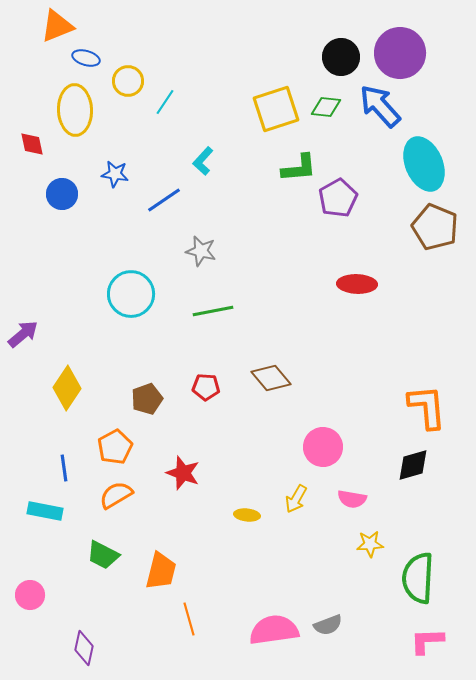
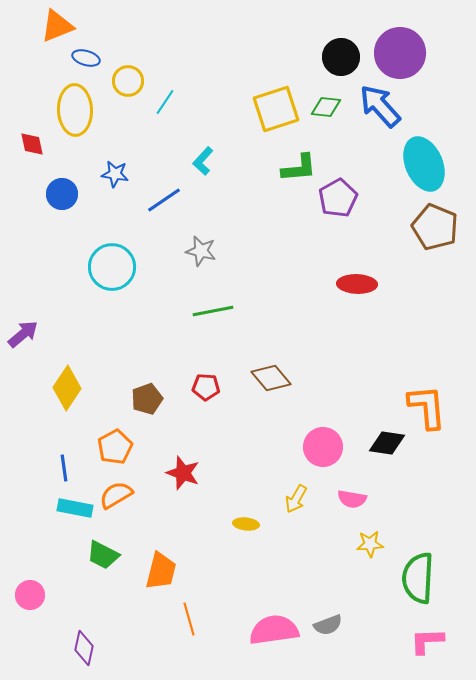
cyan circle at (131, 294): moved 19 px left, 27 px up
black diamond at (413, 465): moved 26 px left, 22 px up; rotated 24 degrees clockwise
cyan rectangle at (45, 511): moved 30 px right, 3 px up
yellow ellipse at (247, 515): moved 1 px left, 9 px down
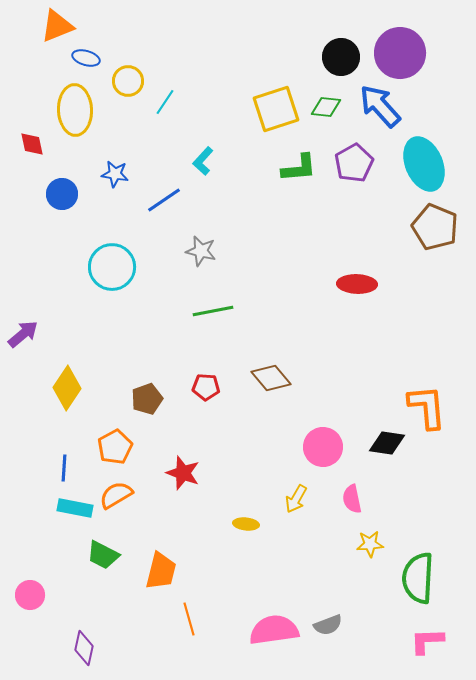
purple pentagon at (338, 198): moved 16 px right, 35 px up
blue line at (64, 468): rotated 12 degrees clockwise
pink semicircle at (352, 499): rotated 68 degrees clockwise
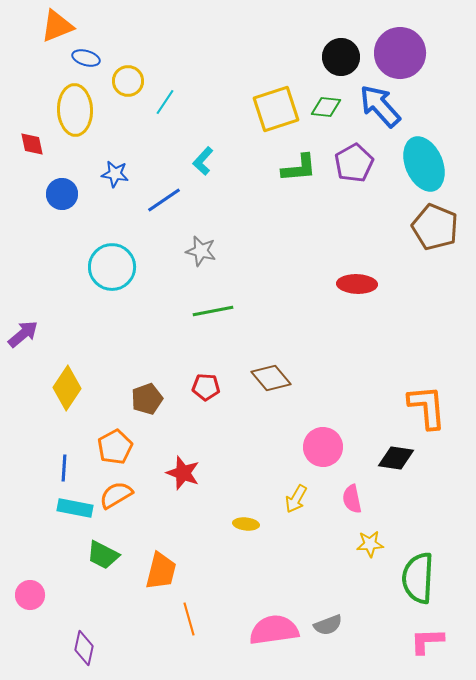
black diamond at (387, 443): moved 9 px right, 15 px down
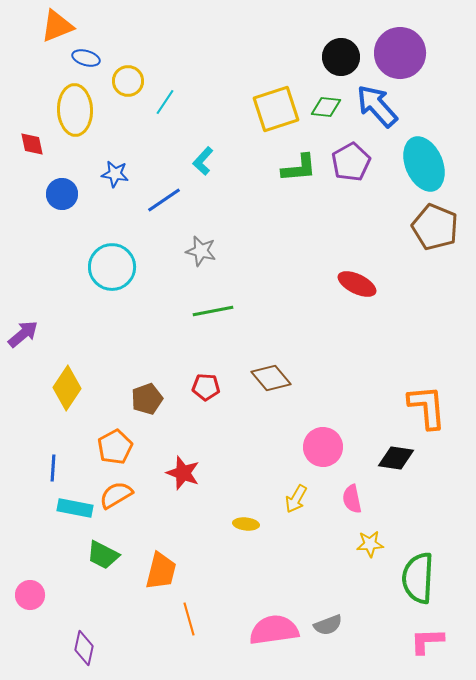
blue arrow at (380, 106): moved 3 px left
purple pentagon at (354, 163): moved 3 px left, 1 px up
red ellipse at (357, 284): rotated 24 degrees clockwise
blue line at (64, 468): moved 11 px left
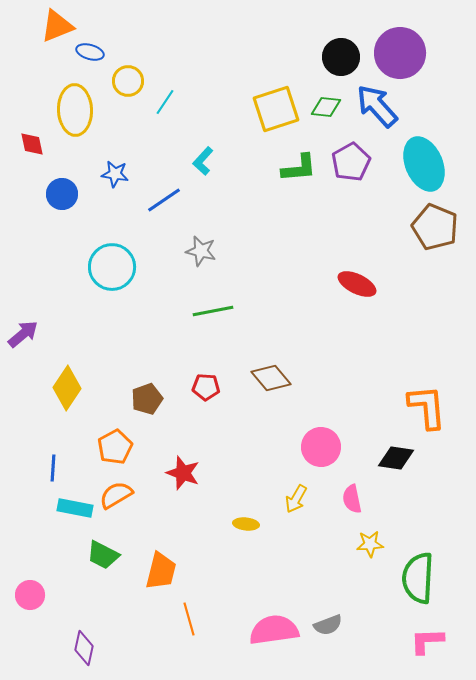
blue ellipse at (86, 58): moved 4 px right, 6 px up
pink circle at (323, 447): moved 2 px left
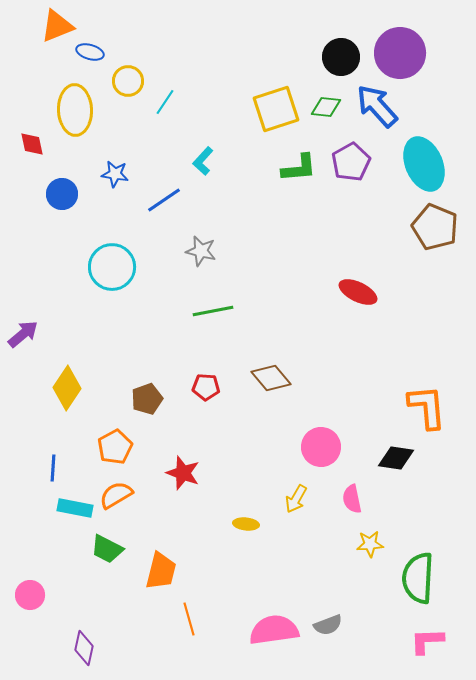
red ellipse at (357, 284): moved 1 px right, 8 px down
green trapezoid at (103, 555): moved 4 px right, 6 px up
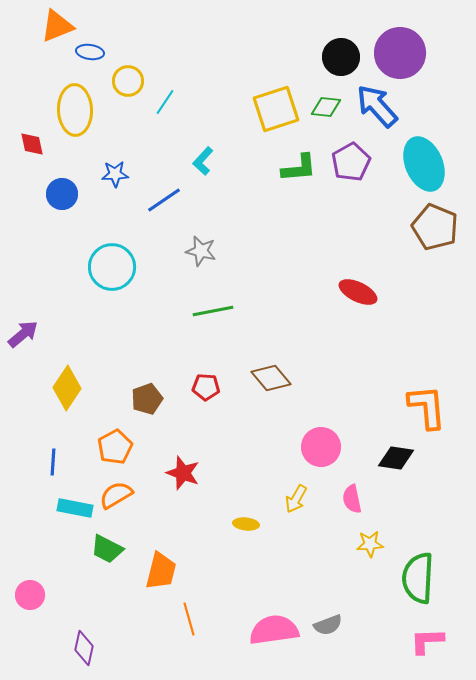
blue ellipse at (90, 52): rotated 8 degrees counterclockwise
blue star at (115, 174): rotated 12 degrees counterclockwise
blue line at (53, 468): moved 6 px up
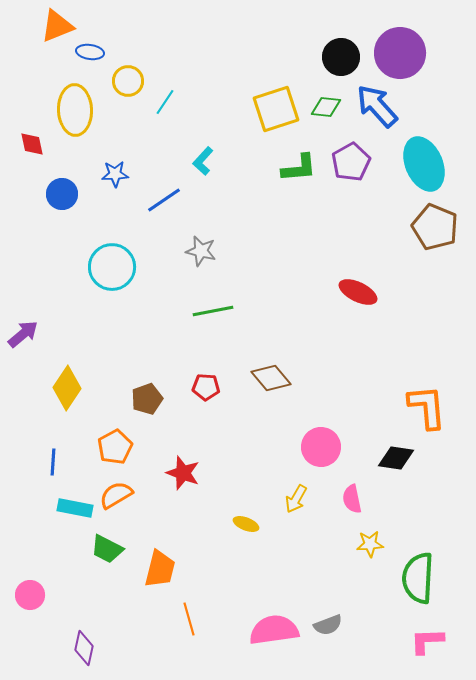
yellow ellipse at (246, 524): rotated 15 degrees clockwise
orange trapezoid at (161, 571): moved 1 px left, 2 px up
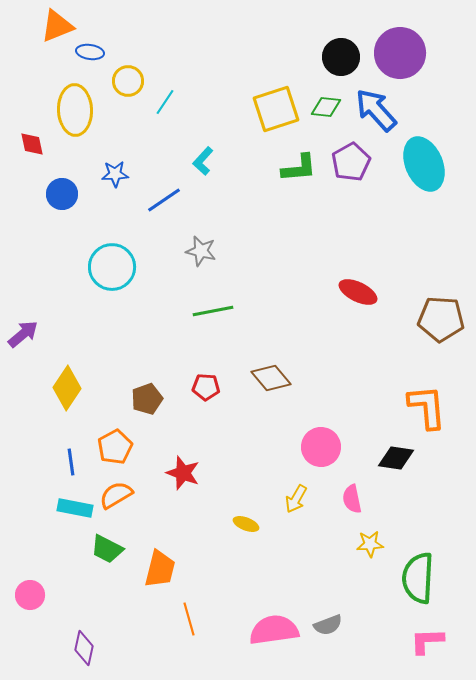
blue arrow at (377, 106): moved 1 px left, 4 px down
brown pentagon at (435, 227): moved 6 px right, 92 px down; rotated 18 degrees counterclockwise
blue line at (53, 462): moved 18 px right; rotated 12 degrees counterclockwise
